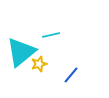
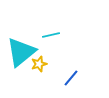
blue line: moved 3 px down
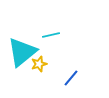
cyan triangle: moved 1 px right
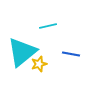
cyan line: moved 3 px left, 9 px up
blue line: moved 24 px up; rotated 60 degrees clockwise
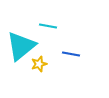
cyan line: rotated 24 degrees clockwise
cyan triangle: moved 1 px left, 6 px up
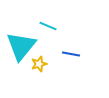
cyan line: rotated 12 degrees clockwise
cyan triangle: rotated 12 degrees counterclockwise
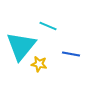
yellow star: rotated 28 degrees clockwise
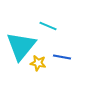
blue line: moved 9 px left, 3 px down
yellow star: moved 1 px left, 1 px up
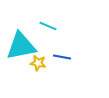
cyan triangle: rotated 40 degrees clockwise
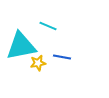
yellow star: rotated 21 degrees counterclockwise
